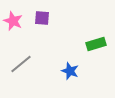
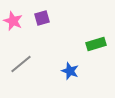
purple square: rotated 21 degrees counterclockwise
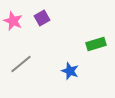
purple square: rotated 14 degrees counterclockwise
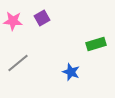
pink star: rotated 18 degrees counterclockwise
gray line: moved 3 px left, 1 px up
blue star: moved 1 px right, 1 px down
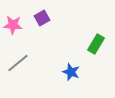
pink star: moved 4 px down
green rectangle: rotated 42 degrees counterclockwise
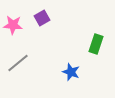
green rectangle: rotated 12 degrees counterclockwise
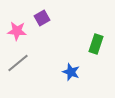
pink star: moved 4 px right, 6 px down
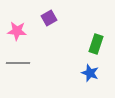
purple square: moved 7 px right
gray line: rotated 40 degrees clockwise
blue star: moved 19 px right, 1 px down
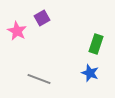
purple square: moved 7 px left
pink star: rotated 24 degrees clockwise
gray line: moved 21 px right, 16 px down; rotated 20 degrees clockwise
